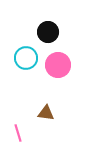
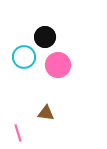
black circle: moved 3 px left, 5 px down
cyan circle: moved 2 px left, 1 px up
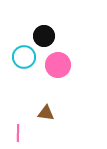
black circle: moved 1 px left, 1 px up
pink line: rotated 18 degrees clockwise
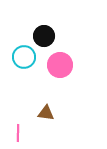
pink circle: moved 2 px right
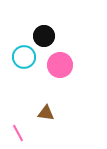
pink line: rotated 30 degrees counterclockwise
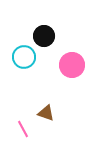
pink circle: moved 12 px right
brown triangle: rotated 12 degrees clockwise
pink line: moved 5 px right, 4 px up
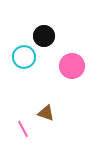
pink circle: moved 1 px down
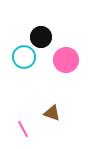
black circle: moved 3 px left, 1 px down
pink circle: moved 6 px left, 6 px up
brown triangle: moved 6 px right
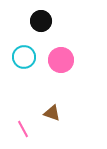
black circle: moved 16 px up
pink circle: moved 5 px left
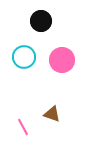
pink circle: moved 1 px right
brown triangle: moved 1 px down
pink line: moved 2 px up
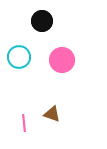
black circle: moved 1 px right
cyan circle: moved 5 px left
pink line: moved 1 px right, 4 px up; rotated 24 degrees clockwise
